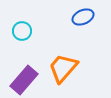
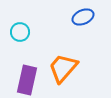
cyan circle: moved 2 px left, 1 px down
purple rectangle: moved 3 px right; rotated 28 degrees counterclockwise
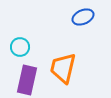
cyan circle: moved 15 px down
orange trapezoid: rotated 28 degrees counterclockwise
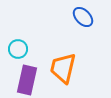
blue ellipse: rotated 70 degrees clockwise
cyan circle: moved 2 px left, 2 px down
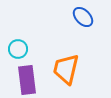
orange trapezoid: moved 3 px right, 1 px down
purple rectangle: rotated 20 degrees counterclockwise
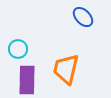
purple rectangle: rotated 8 degrees clockwise
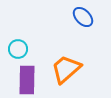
orange trapezoid: rotated 36 degrees clockwise
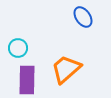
blue ellipse: rotated 10 degrees clockwise
cyan circle: moved 1 px up
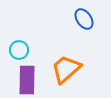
blue ellipse: moved 1 px right, 2 px down
cyan circle: moved 1 px right, 2 px down
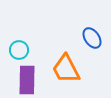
blue ellipse: moved 8 px right, 19 px down
orange trapezoid: rotated 76 degrees counterclockwise
